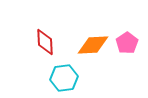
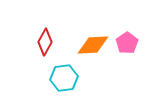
red diamond: rotated 32 degrees clockwise
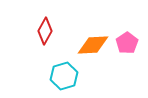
red diamond: moved 11 px up
cyan hexagon: moved 2 px up; rotated 8 degrees counterclockwise
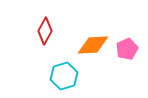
pink pentagon: moved 6 px down; rotated 10 degrees clockwise
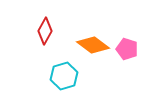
orange diamond: rotated 40 degrees clockwise
pink pentagon: rotated 30 degrees counterclockwise
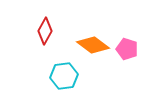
cyan hexagon: rotated 8 degrees clockwise
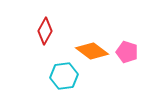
orange diamond: moved 1 px left, 6 px down
pink pentagon: moved 3 px down
